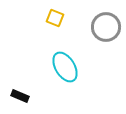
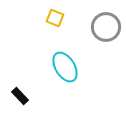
black rectangle: rotated 24 degrees clockwise
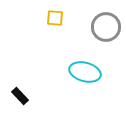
yellow square: rotated 18 degrees counterclockwise
cyan ellipse: moved 20 px right, 5 px down; rotated 44 degrees counterclockwise
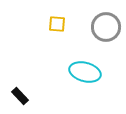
yellow square: moved 2 px right, 6 px down
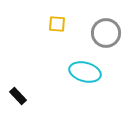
gray circle: moved 6 px down
black rectangle: moved 2 px left
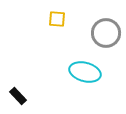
yellow square: moved 5 px up
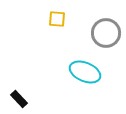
cyan ellipse: rotated 8 degrees clockwise
black rectangle: moved 1 px right, 3 px down
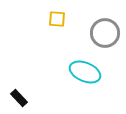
gray circle: moved 1 px left
black rectangle: moved 1 px up
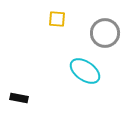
cyan ellipse: moved 1 px up; rotated 12 degrees clockwise
black rectangle: rotated 36 degrees counterclockwise
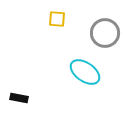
cyan ellipse: moved 1 px down
